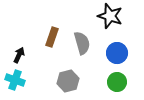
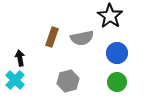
black star: rotated 15 degrees clockwise
gray semicircle: moved 5 px up; rotated 95 degrees clockwise
black arrow: moved 1 px right, 3 px down; rotated 35 degrees counterclockwise
cyan cross: rotated 24 degrees clockwise
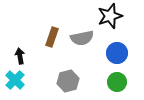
black star: rotated 20 degrees clockwise
black arrow: moved 2 px up
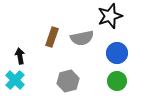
green circle: moved 1 px up
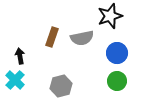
gray hexagon: moved 7 px left, 5 px down
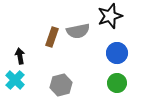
gray semicircle: moved 4 px left, 7 px up
green circle: moved 2 px down
gray hexagon: moved 1 px up
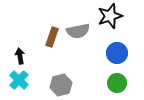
cyan cross: moved 4 px right
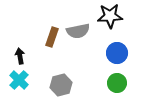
black star: rotated 15 degrees clockwise
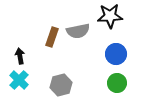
blue circle: moved 1 px left, 1 px down
